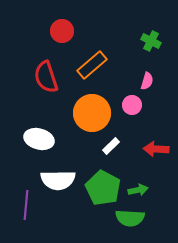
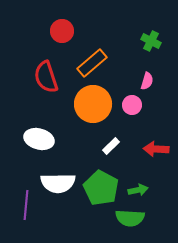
orange rectangle: moved 2 px up
orange circle: moved 1 px right, 9 px up
white semicircle: moved 3 px down
green pentagon: moved 2 px left
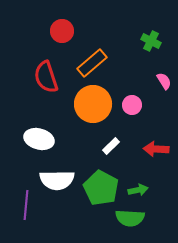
pink semicircle: moved 17 px right; rotated 48 degrees counterclockwise
white semicircle: moved 1 px left, 3 px up
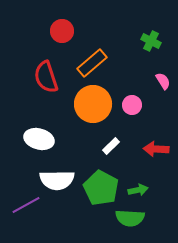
pink semicircle: moved 1 px left
purple line: rotated 56 degrees clockwise
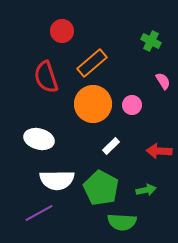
red arrow: moved 3 px right, 2 px down
green arrow: moved 8 px right
purple line: moved 13 px right, 8 px down
green semicircle: moved 8 px left, 4 px down
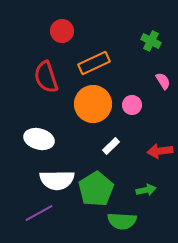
orange rectangle: moved 2 px right; rotated 16 degrees clockwise
red arrow: moved 1 px right; rotated 10 degrees counterclockwise
green pentagon: moved 5 px left, 1 px down; rotated 12 degrees clockwise
green semicircle: moved 1 px up
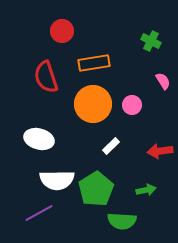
orange rectangle: rotated 16 degrees clockwise
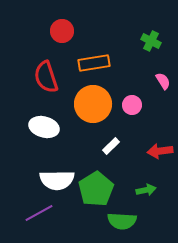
white ellipse: moved 5 px right, 12 px up
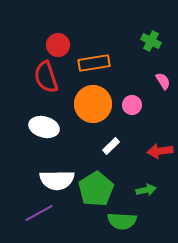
red circle: moved 4 px left, 14 px down
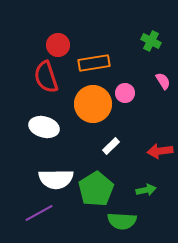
pink circle: moved 7 px left, 12 px up
white semicircle: moved 1 px left, 1 px up
